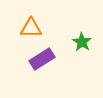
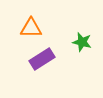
green star: rotated 18 degrees counterclockwise
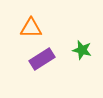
green star: moved 8 px down
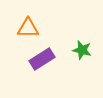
orange triangle: moved 3 px left
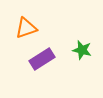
orange triangle: moved 2 px left; rotated 20 degrees counterclockwise
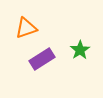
green star: moved 2 px left; rotated 24 degrees clockwise
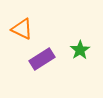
orange triangle: moved 4 px left, 1 px down; rotated 45 degrees clockwise
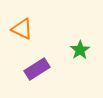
purple rectangle: moved 5 px left, 10 px down
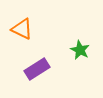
green star: rotated 12 degrees counterclockwise
